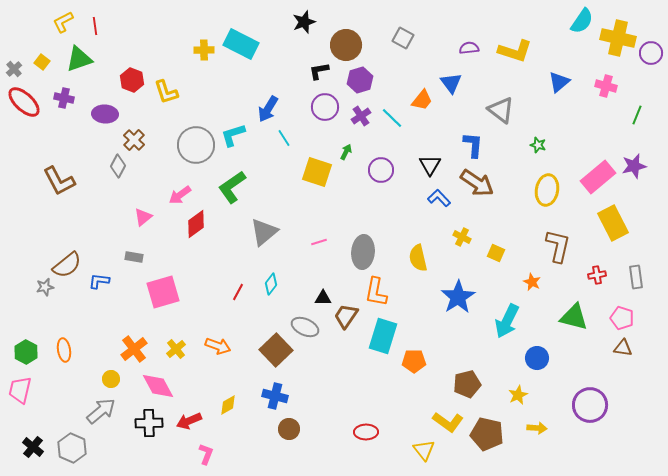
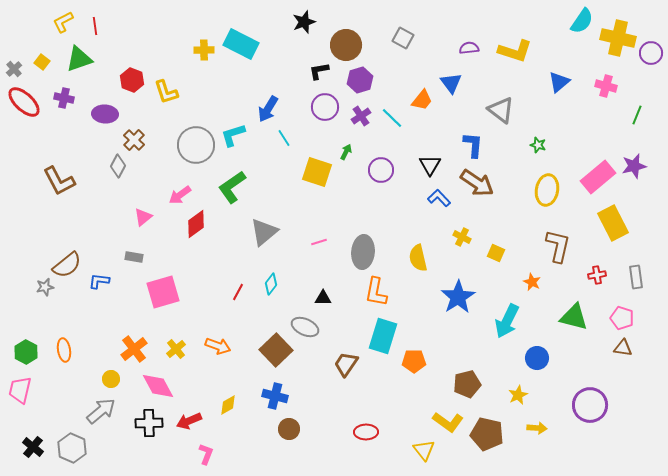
brown trapezoid at (346, 316): moved 48 px down
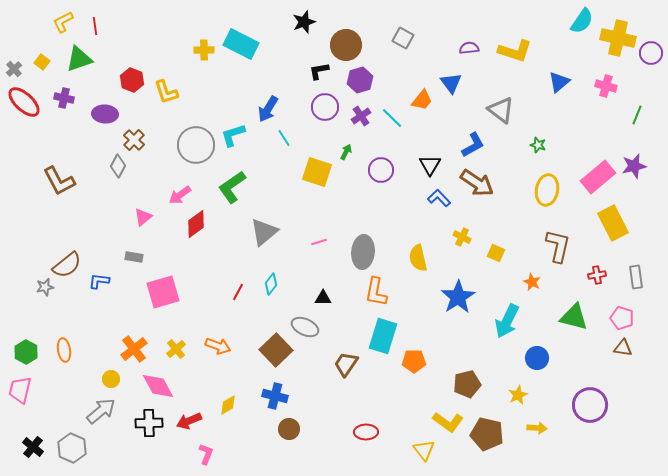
blue L-shape at (473, 145): rotated 56 degrees clockwise
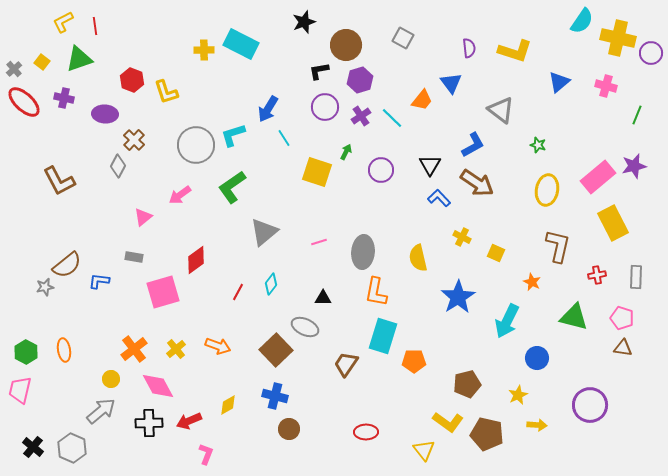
purple semicircle at (469, 48): rotated 90 degrees clockwise
red diamond at (196, 224): moved 36 px down
gray rectangle at (636, 277): rotated 10 degrees clockwise
yellow arrow at (537, 428): moved 3 px up
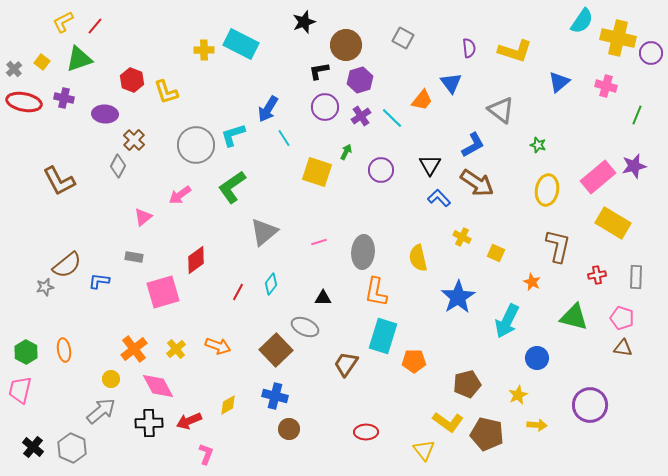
red line at (95, 26): rotated 48 degrees clockwise
red ellipse at (24, 102): rotated 32 degrees counterclockwise
yellow rectangle at (613, 223): rotated 32 degrees counterclockwise
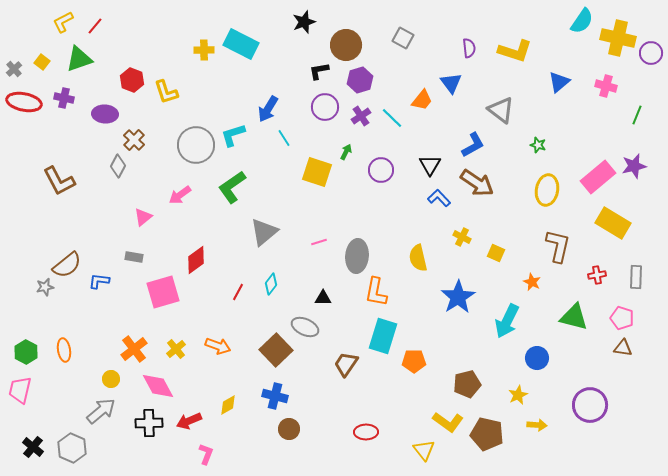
gray ellipse at (363, 252): moved 6 px left, 4 px down
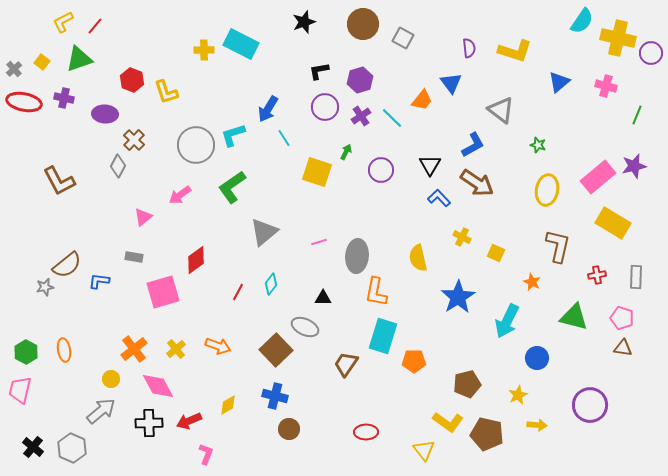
brown circle at (346, 45): moved 17 px right, 21 px up
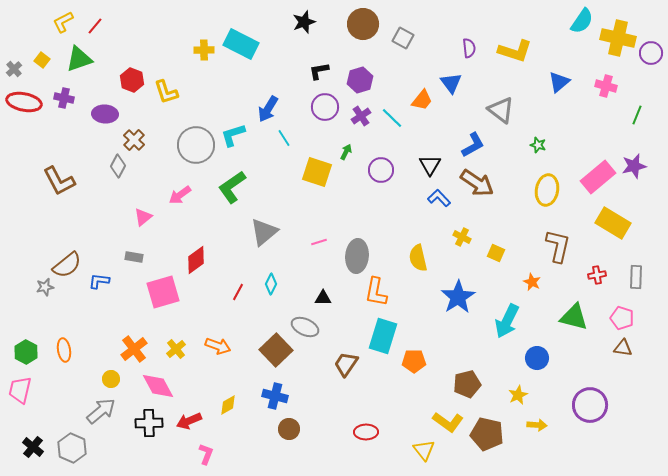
yellow square at (42, 62): moved 2 px up
cyan diamond at (271, 284): rotated 10 degrees counterclockwise
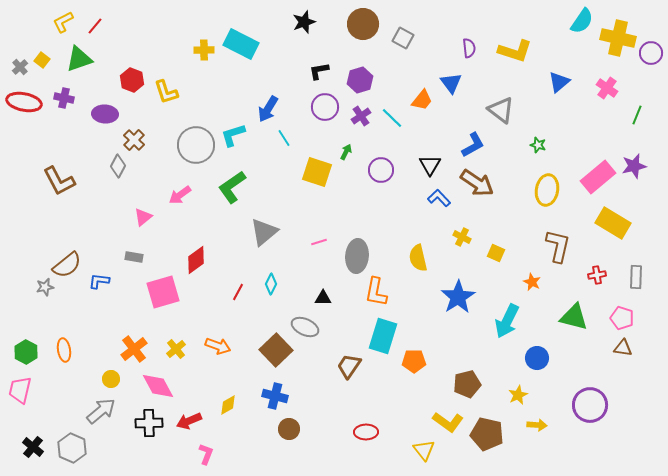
gray cross at (14, 69): moved 6 px right, 2 px up
pink cross at (606, 86): moved 1 px right, 2 px down; rotated 20 degrees clockwise
brown trapezoid at (346, 364): moved 3 px right, 2 px down
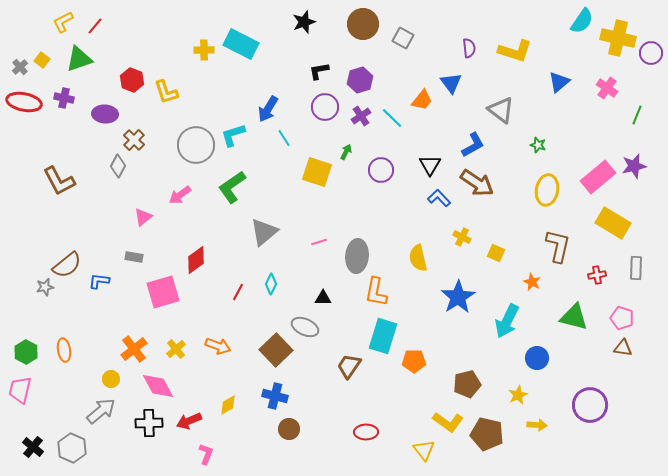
gray rectangle at (636, 277): moved 9 px up
